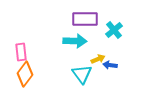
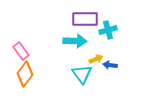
cyan cross: moved 6 px left; rotated 24 degrees clockwise
pink rectangle: moved 1 px up; rotated 30 degrees counterclockwise
yellow arrow: moved 2 px left
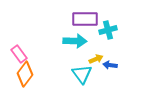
pink rectangle: moved 2 px left, 3 px down
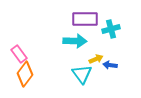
cyan cross: moved 3 px right, 1 px up
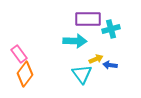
purple rectangle: moved 3 px right
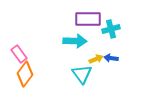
blue arrow: moved 1 px right, 7 px up
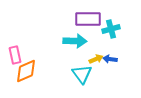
pink rectangle: moved 4 px left, 1 px down; rotated 24 degrees clockwise
blue arrow: moved 1 px left, 1 px down
orange diamond: moved 1 px right, 3 px up; rotated 30 degrees clockwise
